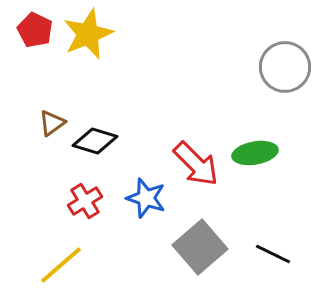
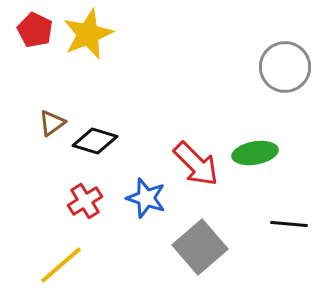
black line: moved 16 px right, 30 px up; rotated 21 degrees counterclockwise
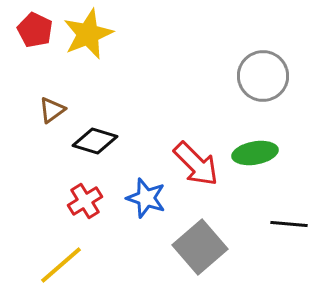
gray circle: moved 22 px left, 9 px down
brown triangle: moved 13 px up
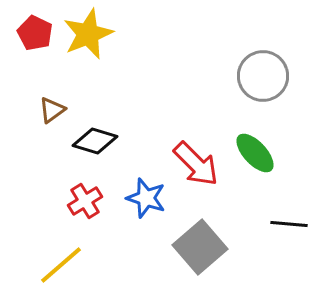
red pentagon: moved 3 px down
green ellipse: rotated 57 degrees clockwise
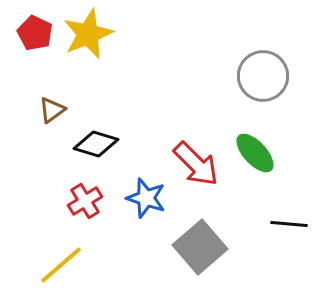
black diamond: moved 1 px right, 3 px down
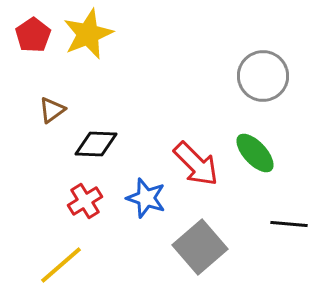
red pentagon: moved 2 px left, 2 px down; rotated 12 degrees clockwise
black diamond: rotated 15 degrees counterclockwise
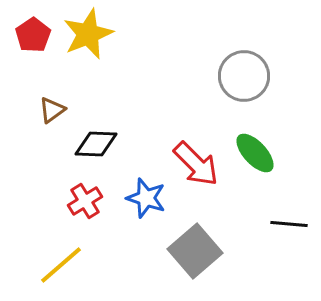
gray circle: moved 19 px left
gray square: moved 5 px left, 4 px down
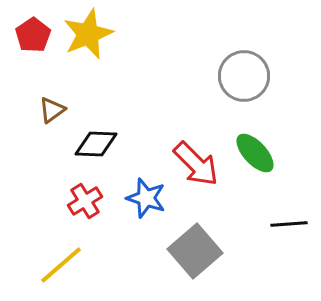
black line: rotated 9 degrees counterclockwise
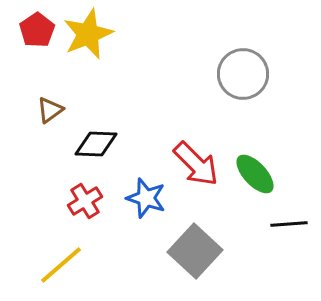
red pentagon: moved 4 px right, 5 px up
gray circle: moved 1 px left, 2 px up
brown triangle: moved 2 px left
green ellipse: moved 21 px down
gray square: rotated 6 degrees counterclockwise
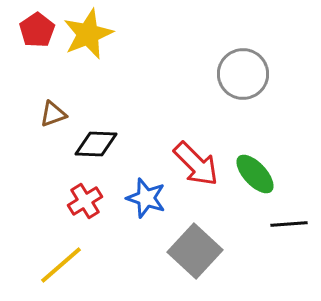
brown triangle: moved 3 px right, 4 px down; rotated 16 degrees clockwise
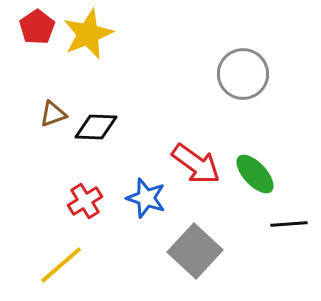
red pentagon: moved 3 px up
black diamond: moved 17 px up
red arrow: rotated 9 degrees counterclockwise
